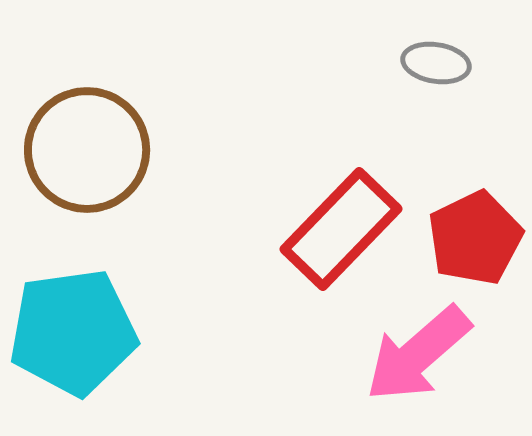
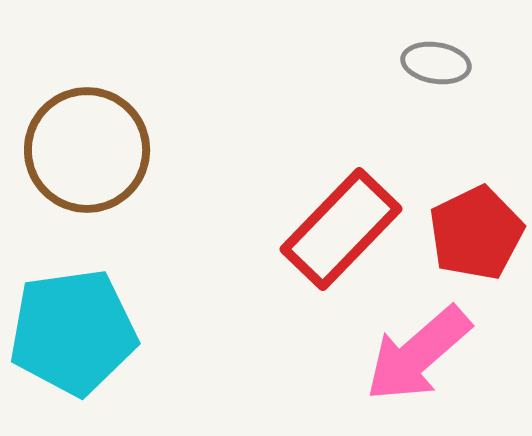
red pentagon: moved 1 px right, 5 px up
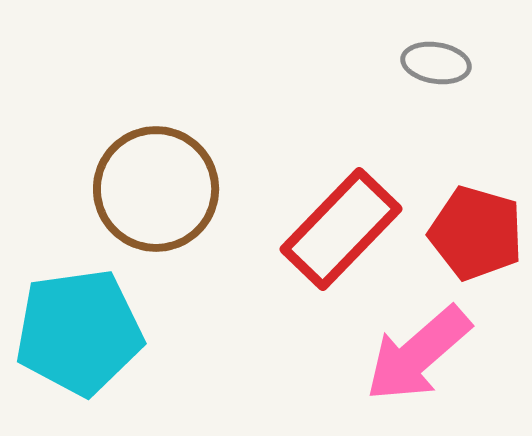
brown circle: moved 69 px right, 39 px down
red pentagon: rotated 30 degrees counterclockwise
cyan pentagon: moved 6 px right
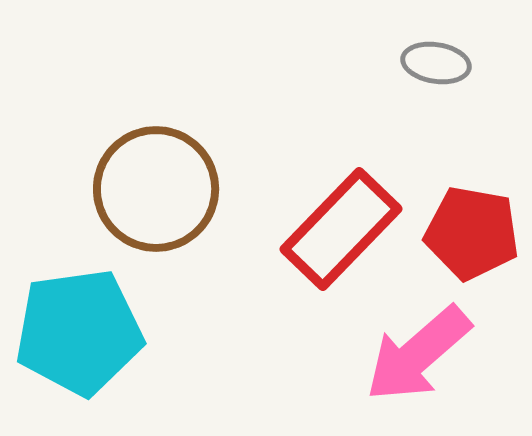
red pentagon: moved 4 px left; rotated 6 degrees counterclockwise
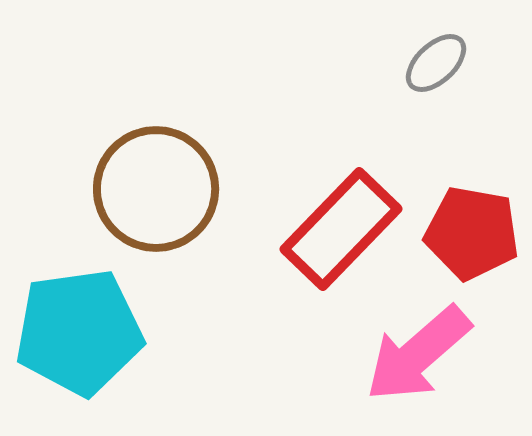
gray ellipse: rotated 52 degrees counterclockwise
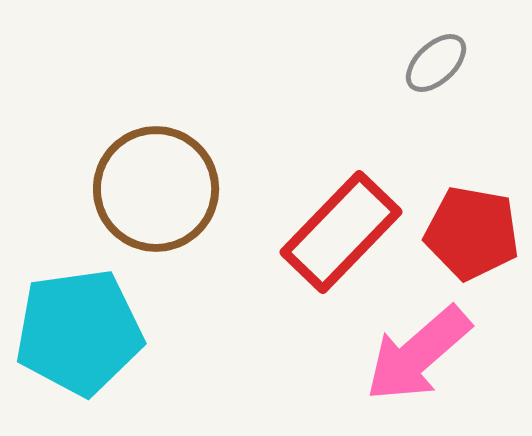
red rectangle: moved 3 px down
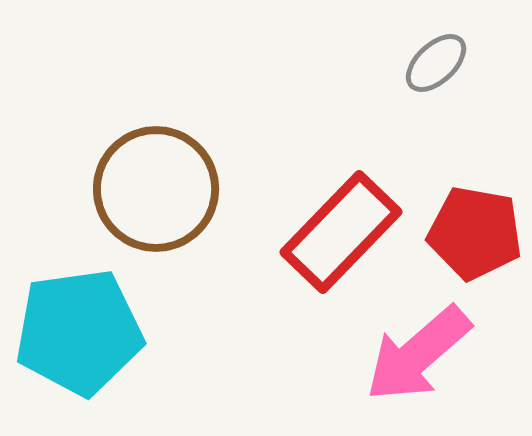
red pentagon: moved 3 px right
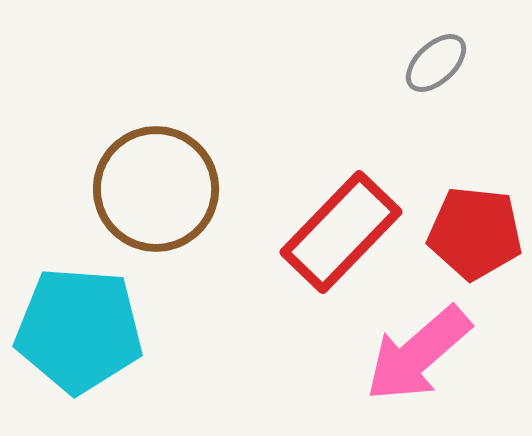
red pentagon: rotated 4 degrees counterclockwise
cyan pentagon: moved 2 px up; rotated 12 degrees clockwise
